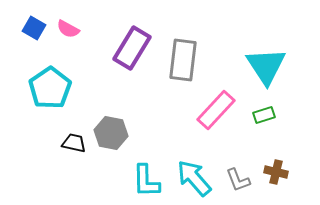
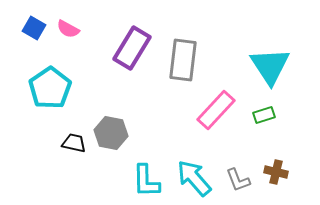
cyan triangle: moved 4 px right
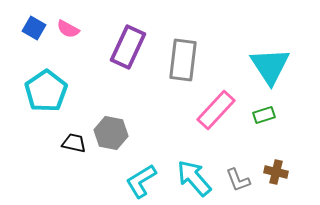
purple rectangle: moved 4 px left, 1 px up; rotated 6 degrees counterclockwise
cyan pentagon: moved 4 px left, 3 px down
cyan L-shape: moved 5 px left; rotated 60 degrees clockwise
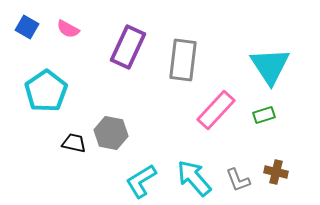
blue square: moved 7 px left, 1 px up
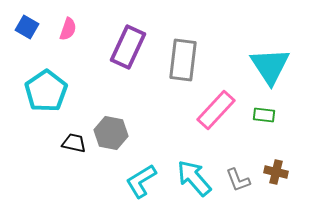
pink semicircle: rotated 100 degrees counterclockwise
green rectangle: rotated 25 degrees clockwise
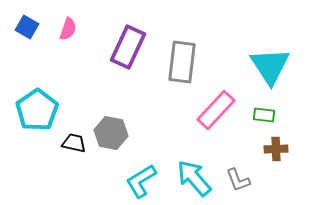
gray rectangle: moved 1 px left, 2 px down
cyan pentagon: moved 9 px left, 19 px down
brown cross: moved 23 px up; rotated 15 degrees counterclockwise
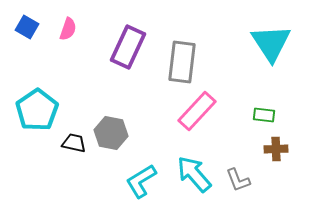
cyan triangle: moved 1 px right, 23 px up
pink rectangle: moved 19 px left, 1 px down
cyan arrow: moved 4 px up
